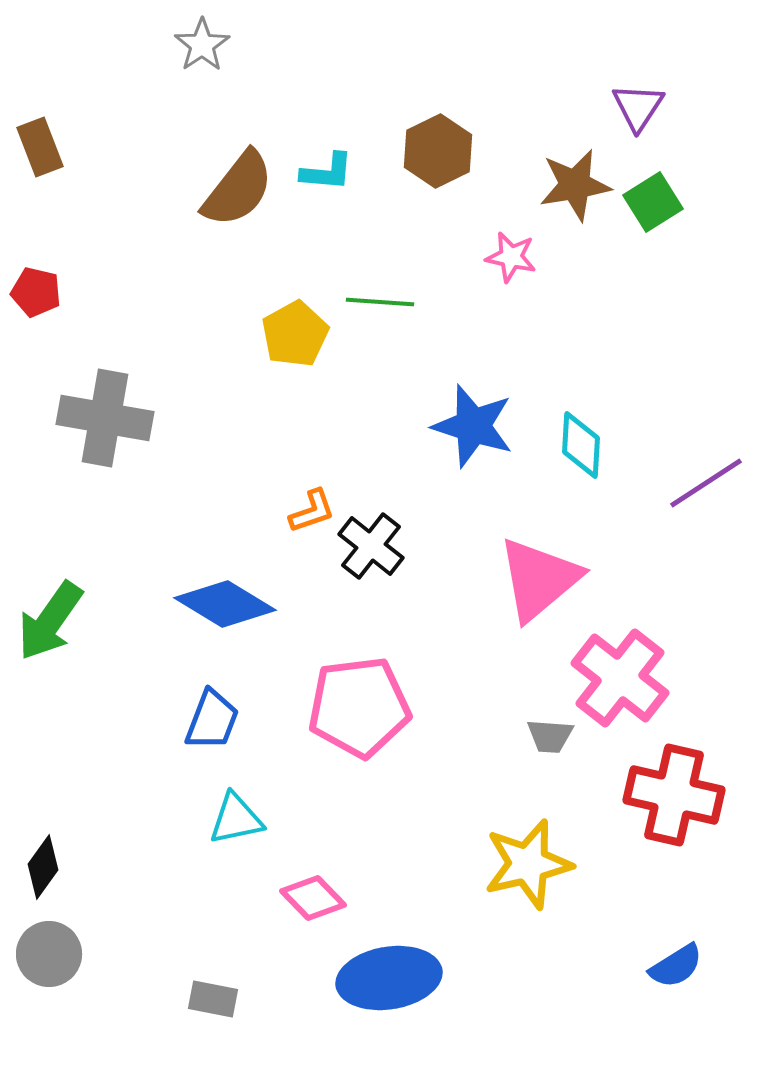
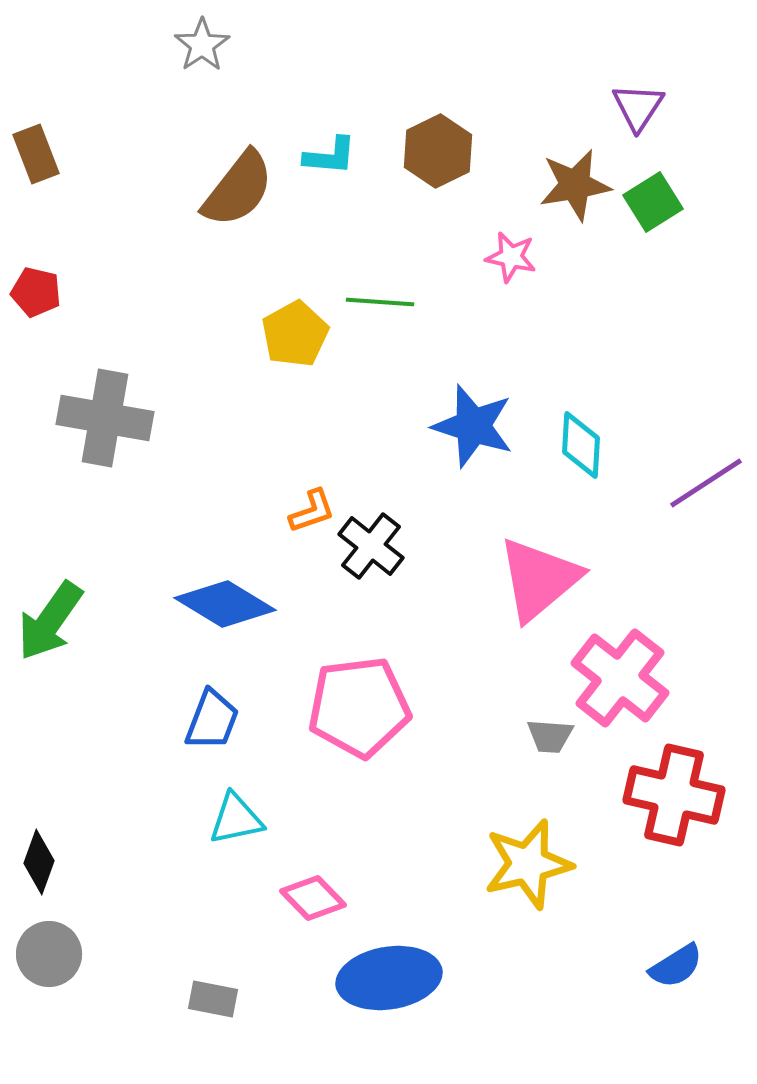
brown rectangle: moved 4 px left, 7 px down
cyan L-shape: moved 3 px right, 16 px up
black diamond: moved 4 px left, 5 px up; rotated 16 degrees counterclockwise
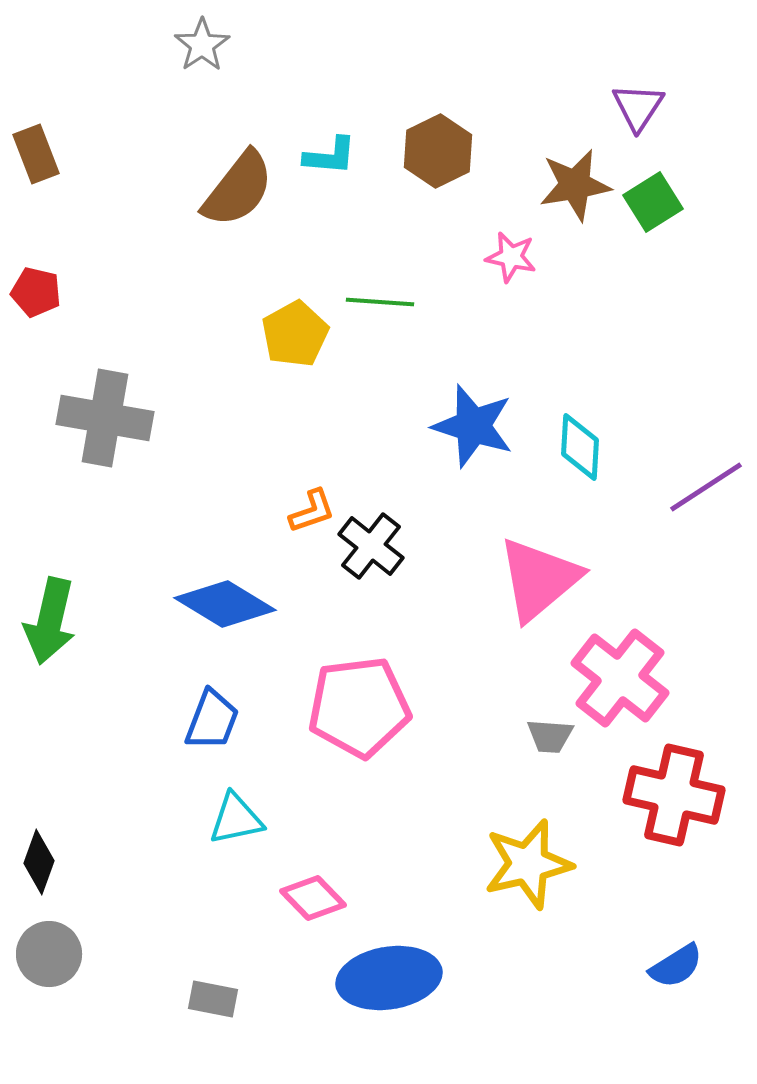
cyan diamond: moved 1 px left, 2 px down
purple line: moved 4 px down
green arrow: rotated 22 degrees counterclockwise
